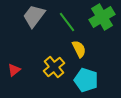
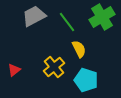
gray trapezoid: rotated 25 degrees clockwise
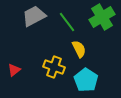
yellow cross: rotated 30 degrees counterclockwise
cyan pentagon: rotated 15 degrees clockwise
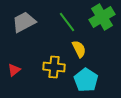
gray trapezoid: moved 10 px left, 6 px down
yellow cross: rotated 15 degrees counterclockwise
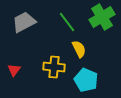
red triangle: rotated 16 degrees counterclockwise
cyan pentagon: rotated 10 degrees counterclockwise
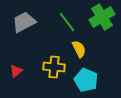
red triangle: moved 2 px right, 1 px down; rotated 16 degrees clockwise
